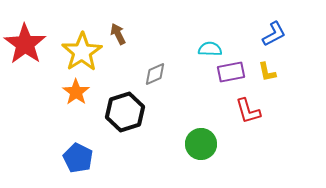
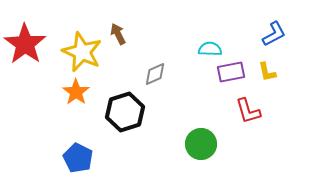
yellow star: rotated 15 degrees counterclockwise
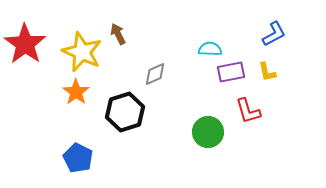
green circle: moved 7 px right, 12 px up
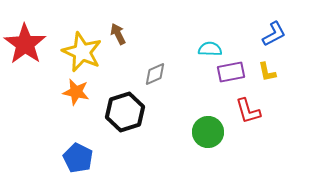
orange star: rotated 24 degrees counterclockwise
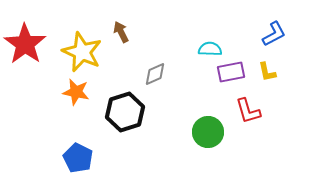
brown arrow: moved 3 px right, 2 px up
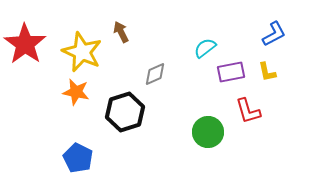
cyan semicircle: moved 5 px left, 1 px up; rotated 40 degrees counterclockwise
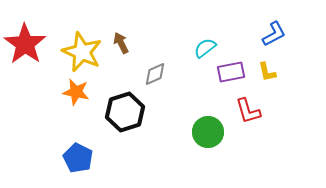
brown arrow: moved 11 px down
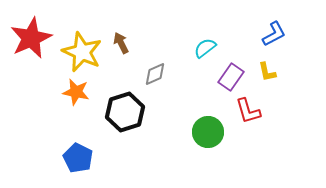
red star: moved 6 px right, 6 px up; rotated 12 degrees clockwise
purple rectangle: moved 5 px down; rotated 44 degrees counterclockwise
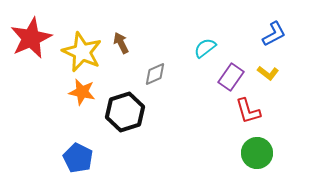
yellow L-shape: moved 1 px right, 1 px down; rotated 40 degrees counterclockwise
orange star: moved 6 px right
green circle: moved 49 px right, 21 px down
